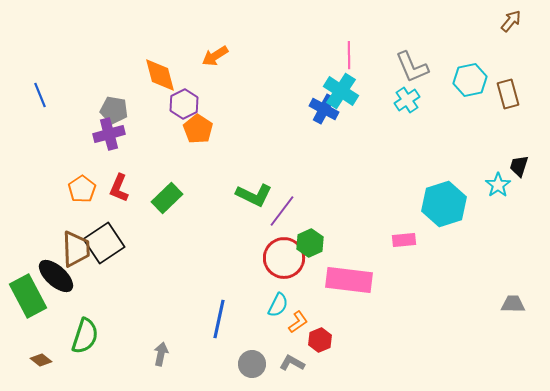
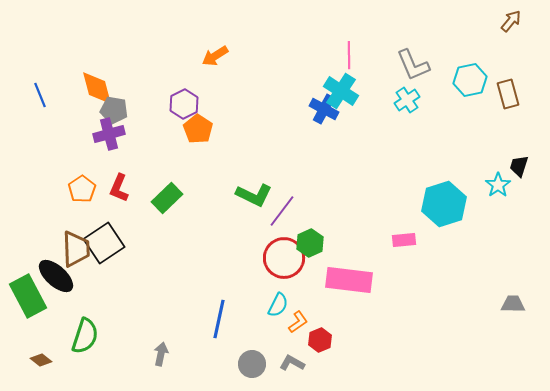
gray L-shape at (412, 67): moved 1 px right, 2 px up
orange diamond at (160, 75): moved 63 px left, 13 px down
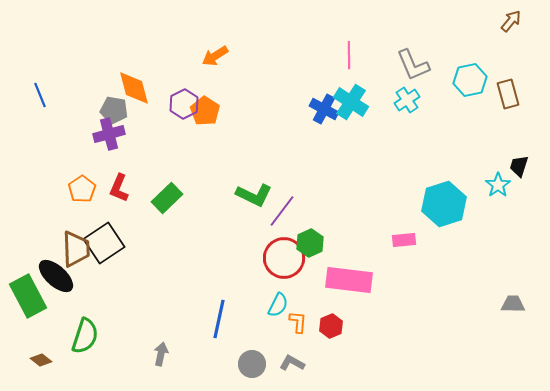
orange diamond at (97, 88): moved 37 px right
cyan cross at (341, 91): moved 10 px right, 11 px down
orange pentagon at (198, 129): moved 7 px right, 18 px up
orange L-shape at (298, 322): rotated 50 degrees counterclockwise
red hexagon at (320, 340): moved 11 px right, 14 px up
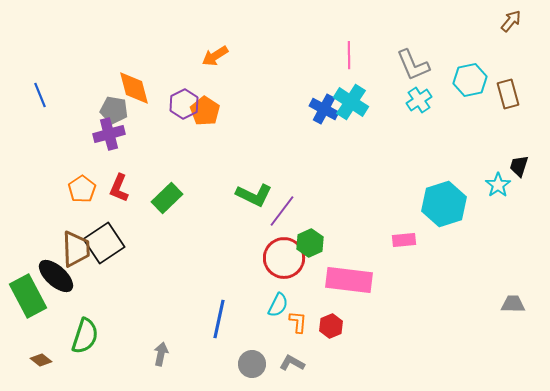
cyan cross at (407, 100): moved 12 px right
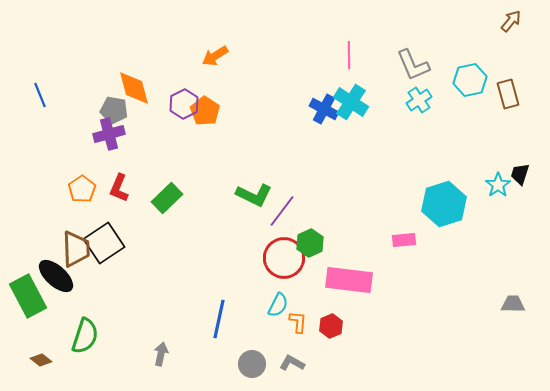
black trapezoid at (519, 166): moved 1 px right, 8 px down
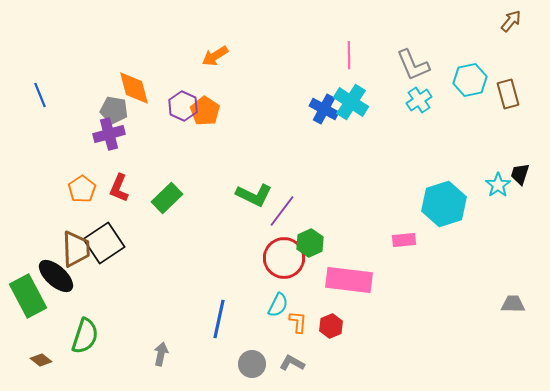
purple hexagon at (184, 104): moved 1 px left, 2 px down; rotated 8 degrees counterclockwise
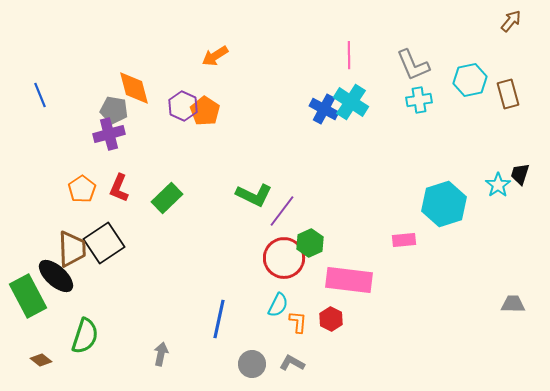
cyan cross at (419, 100): rotated 25 degrees clockwise
brown trapezoid at (76, 249): moved 4 px left
red hexagon at (331, 326): moved 7 px up; rotated 10 degrees counterclockwise
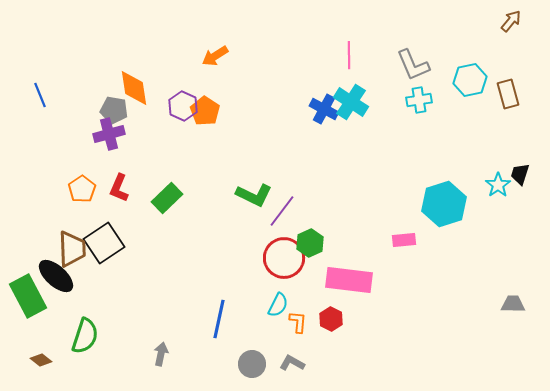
orange diamond at (134, 88): rotated 6 degrees clockwise
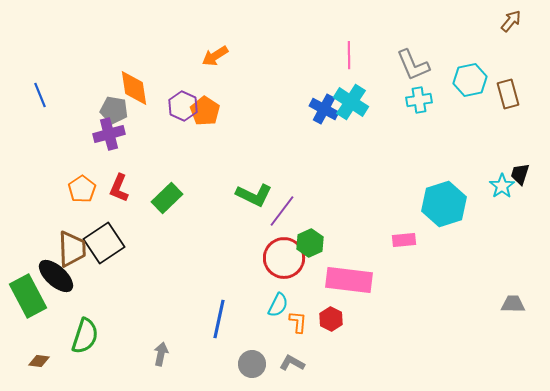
cyan star at (498, 185): moved 4 px right, 1 px down
brown diamond at (41, 360): moved 2 px left, 1 px down; rotated 30 degrees counterclockwise
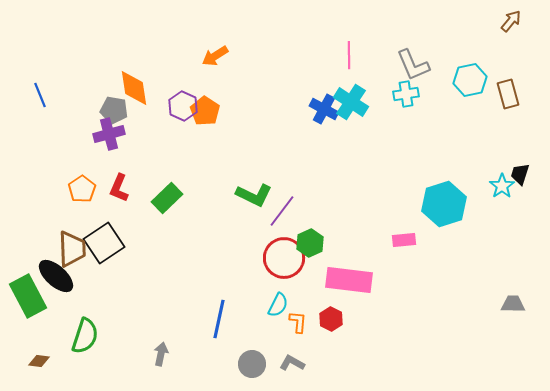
cyan cross at (419, 100): moved 13 px left, 6 px up
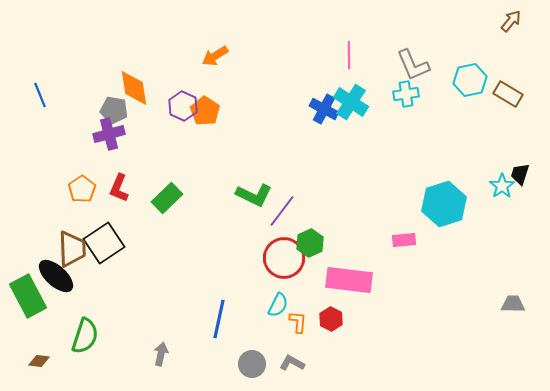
brown rectangle at (508, 94): rotated 44 degrees counterclockwise
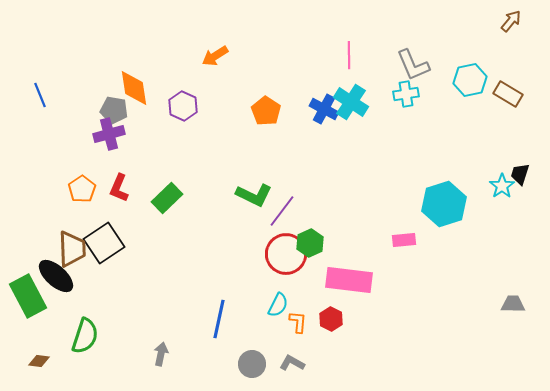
orange pentagon at (205, 111): moved 61 px right
red circle at (284, 258): moved 2 px right, 4 px up
